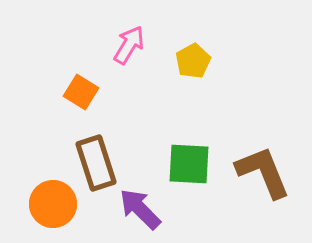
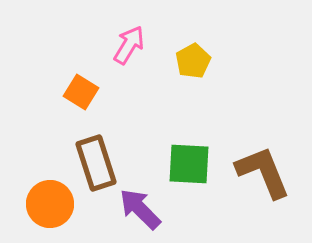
orange circle: moved 3 px left
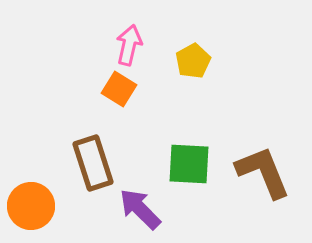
pink arrow: rotated 18 degrees counterclockwise
orange square: moved 38 px right, 3 px up
brown rectangle: moved 3 px left
orange circle: moved 19 px left, 2 px down
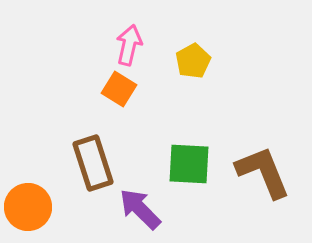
orange circle: moved 3 px left, 1 px down
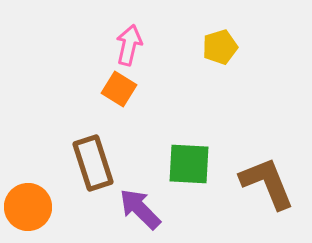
yellow pentagon: moved 27 px right, 14 px up; rotated 12 degrees clockwise
brown L-shape: moved 4 px right, 11 px down
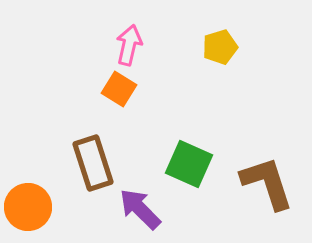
green square: rotated 21 degrees clockwise
brown L-shape: rotated 4 degrees clockwise
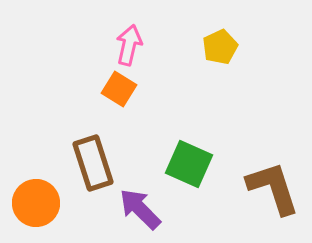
yellow pentagon: rotated 8 degrees counterclockwise
brown L-shape: moved 6 px right, 5 px down
orange circle: moved 8 px right, 4 px up
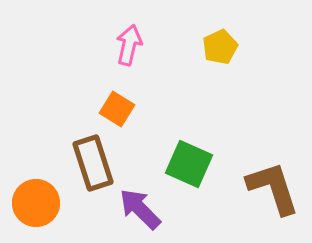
orange square: moved 2 px left, 20 px down
